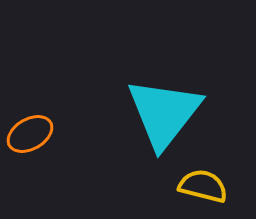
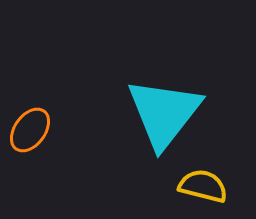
orange ellipse: moved 4 px up; rotated 24 degrees counterclockwise
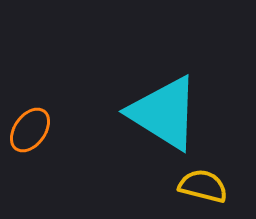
cyan triangle: rotated 36 degrees counterclockwise
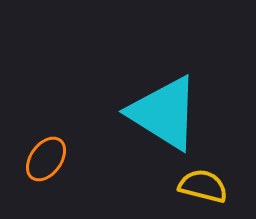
orange ellipse: moved 16 px right, 29 px down
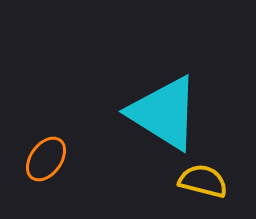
yellow semicircle: moved 5 px up
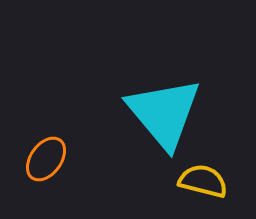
cyan triangle: rotated 18 degrees clockwise
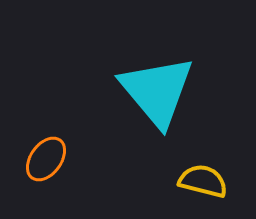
cyan triangle: moved 7 px left, 22 px up
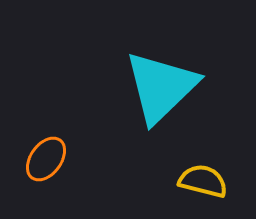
cyan triangle: moved 4 px right, 4 px up; rotated 26 degrees clockwise
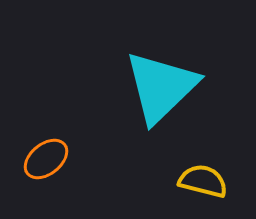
orange ellipse: rotated 15 degrees clockwise
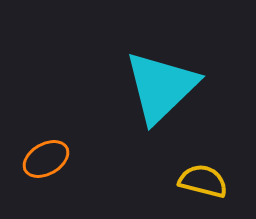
orange ellipse: rotated 9 degrees clockwise
